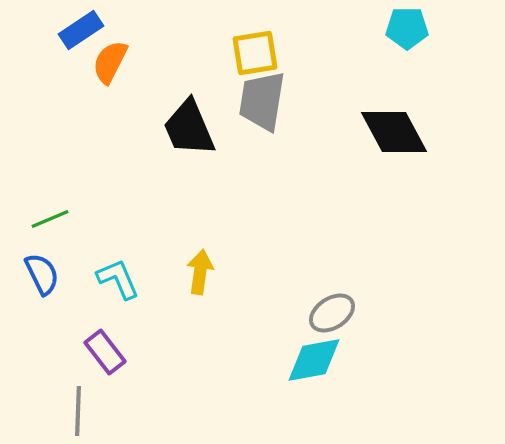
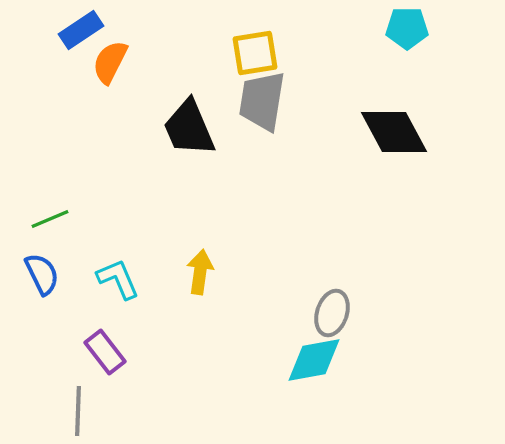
gray ellipse: rotated 39 degrees counterclockwise
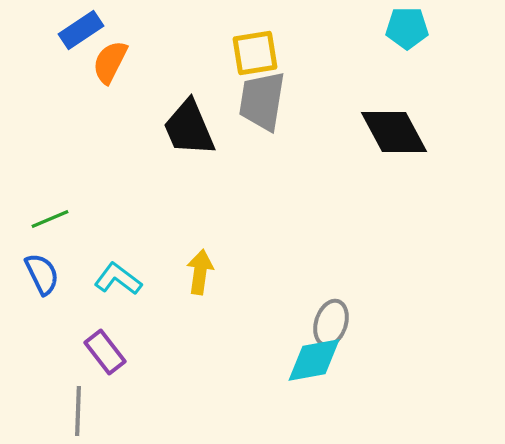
cyan L-shape: rotated 30 degrees counterclockwise
gray ellipse: moved 1 px left, 10 px down
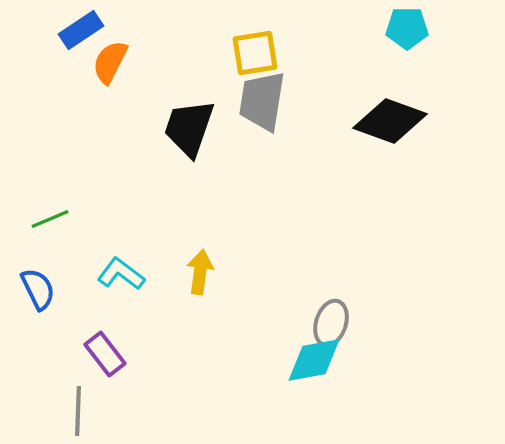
black trapezoid: rotated 42 degrees clockwise
black diamond: moved 4 px left, 11 px up; rotated 42 degrees counterclockwise
blue semicircle: moved 4 px left, 15 px down
cyan L-shape: moved 3 px right, 5 px up
purple rectangle: moved 2 px down
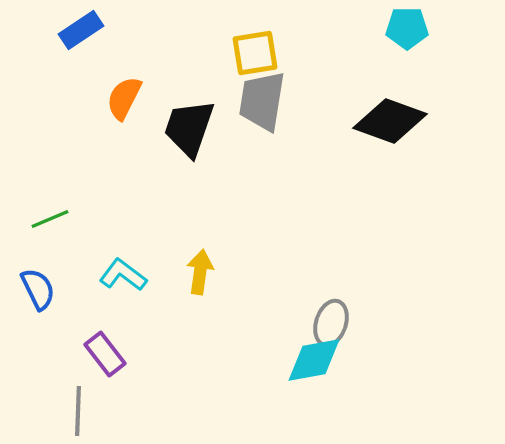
orange semicircle: moved 14 px right, 36 px down
cyan L-shape: moved 2 px right, 1 px down
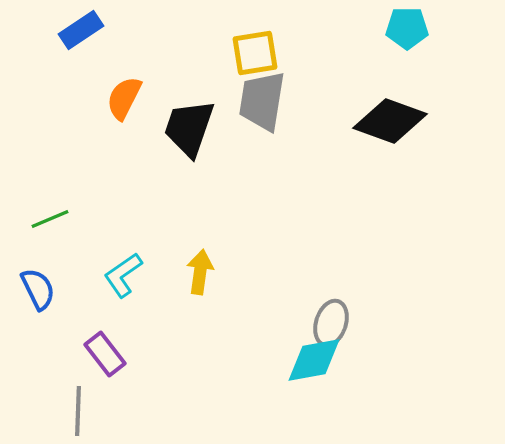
cyan L-shape: rotated 72 degrees counterclockwise
